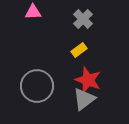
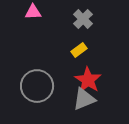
red star: rotated 12 degrees clockwise
gray triangle: rotated 15 degrees clockwise
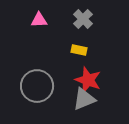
pink triangle: moved 6 px right, 8 px down
yellow rectangle: rotated 49 degrees clockwise
red star: rotated 12 degrees counterclockwise
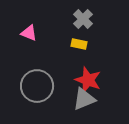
pink triangle: moved 10 px left, 13 px down; rotated 24 degrees clockwise
yellow rectangle: moved 6 px up
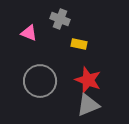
gray cross: moved 23 px left; rotated 24 degrees counterclockwise
gray circle: moved 3 px right, 5 px up
gray triangle: moved 4 px right, 6 px down
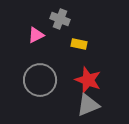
pink triangle: moved 7 px right, 2 px down; rotated 48 degrees counterclockwise
gray circle: moved 1 px up
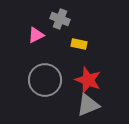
gray circle: moved 5 px right
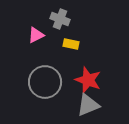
yellow rectangle: moved 8 px left
gray circle: moved 2 px down
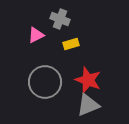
yellow rectangle: rotated 28 degrees counterclockwise
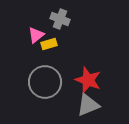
pink triangle: rotated 12 degrees counterclockwise
yellow rectangle: moved 22 px left
